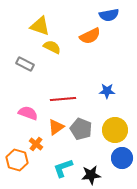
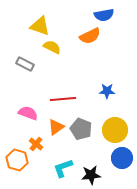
blue semicircle: moved 5 px left
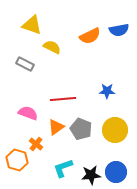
blue semicircle: moved 15 px right, 15 px down
yellow triangle: moved 8 px left, 1 px up
blue circle: moved 6 px left, 14 px down
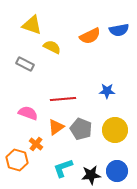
blue circle: moved 1 px right, 1 px up
